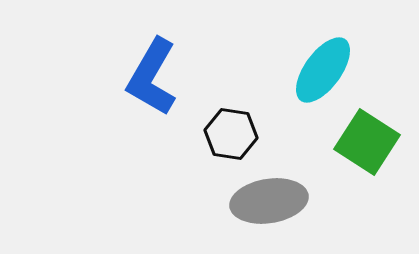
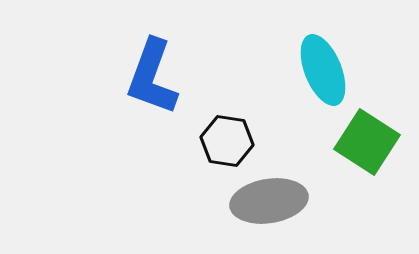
cyan ellipse: rotated 58 degrees counterclockwise
blue L-shape: rotated 10 degrees counterclockwise
black hexagon: moved 4 px left, 7 px down
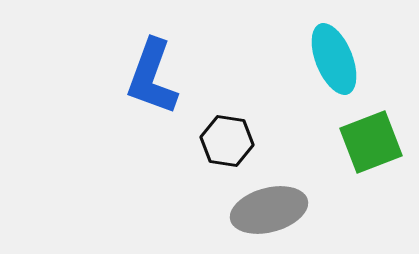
cyan ellipse: moved 11 px right, 11 px up
green square: moved 4 px right; rotated 36 degrees clockwise
gray ellipse: moved 9 px down; rotated 6 degrees counterclockwise
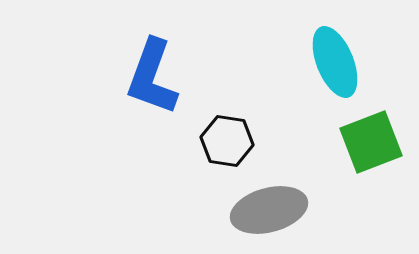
cyan ellipse: moved 1 px right, 3 px down
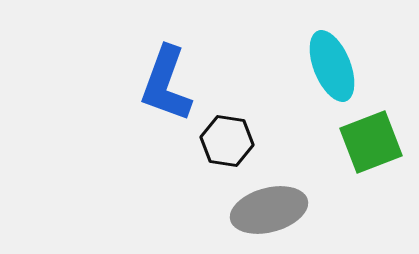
cyan ellipse: moved 3 px left, 4 px down
blue L-shape: moved 14 px right, 7 px down
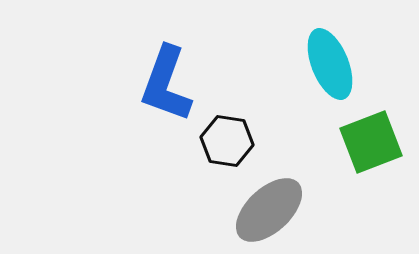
cyan ellipse: moved 2 px left, 2 px up
gray ellipse: rotated 28 degrees counterclockwise
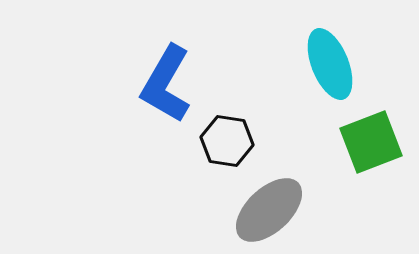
blue L-shape: rotated 10 degrees clockwise
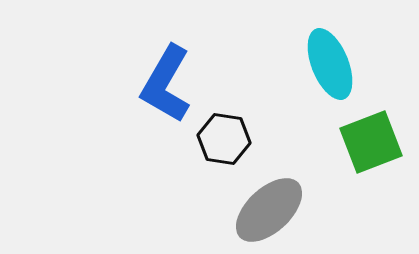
black hexagon: moved 3 px left, 2 px up
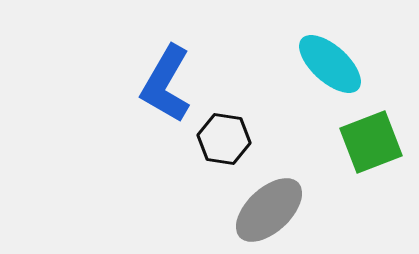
cyan ellipse: rotated 26 degrees counterclockwise
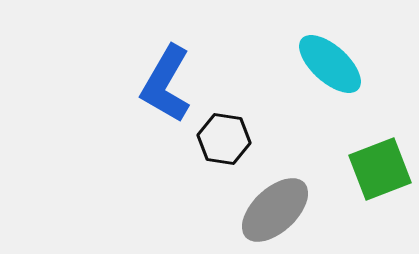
green square: moved 9 px right, 27 px down
gray ellipse: moved 6 px right
